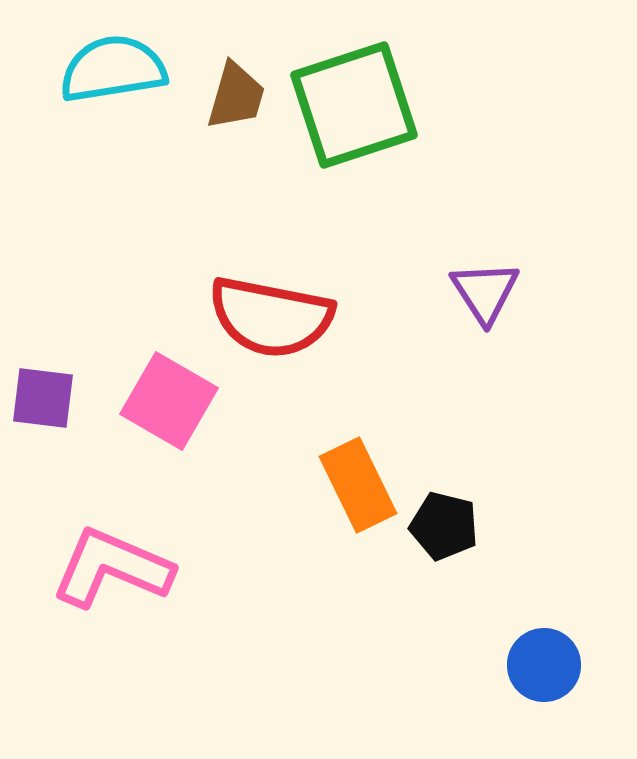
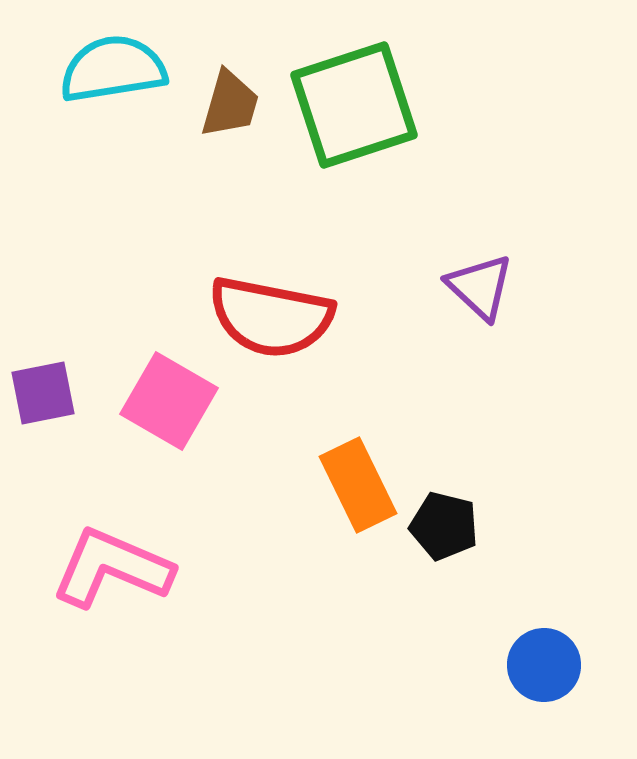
brown trapezoid: moved 6 px left, 8 px down
purple triangle: moved 5 px left, 5 px up; rotated 14 degrees counterclockwise
purple square: moved 5 px up; rotated 18 degrees counterclockwise
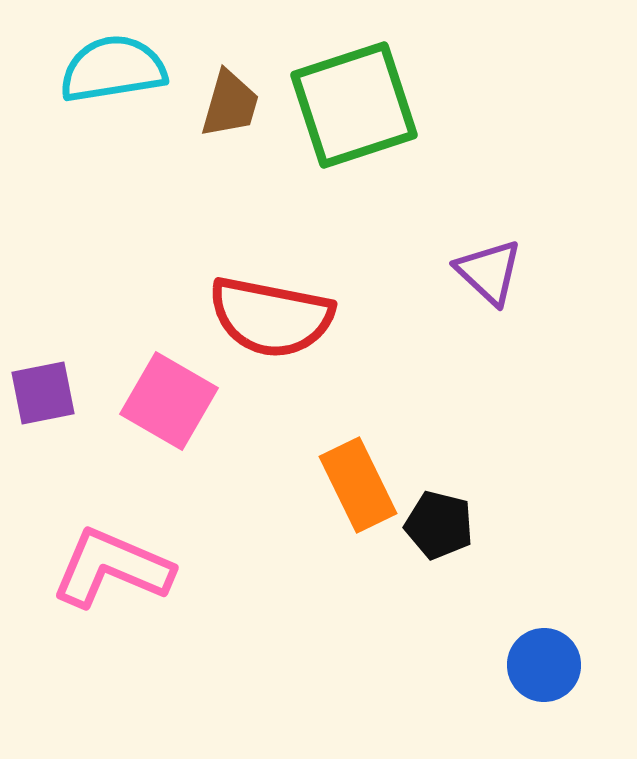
purple triangle: moved 9 px right, 15 px up
black pentagon: moved 5 px left, 1 px up
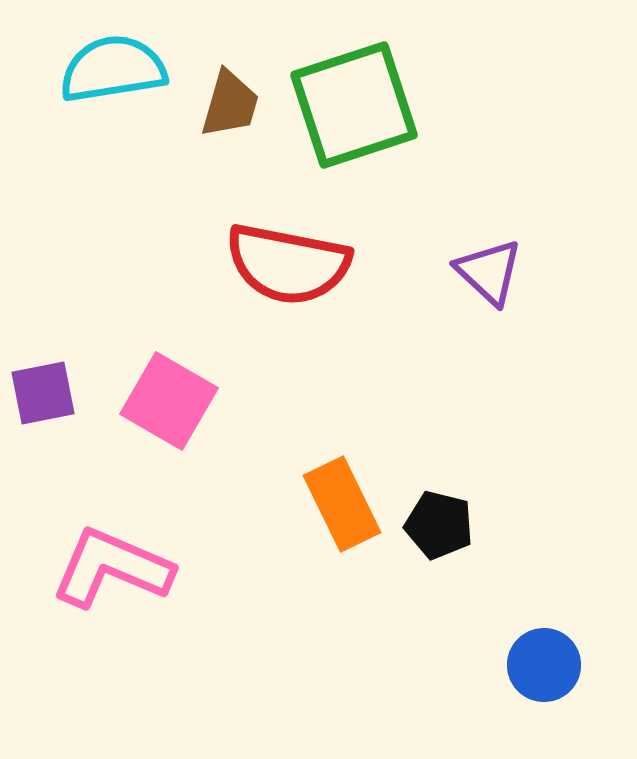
red semicircle: moved 17 px right, 53 px up
orange rectangle: moved 16 px left, 19 px down
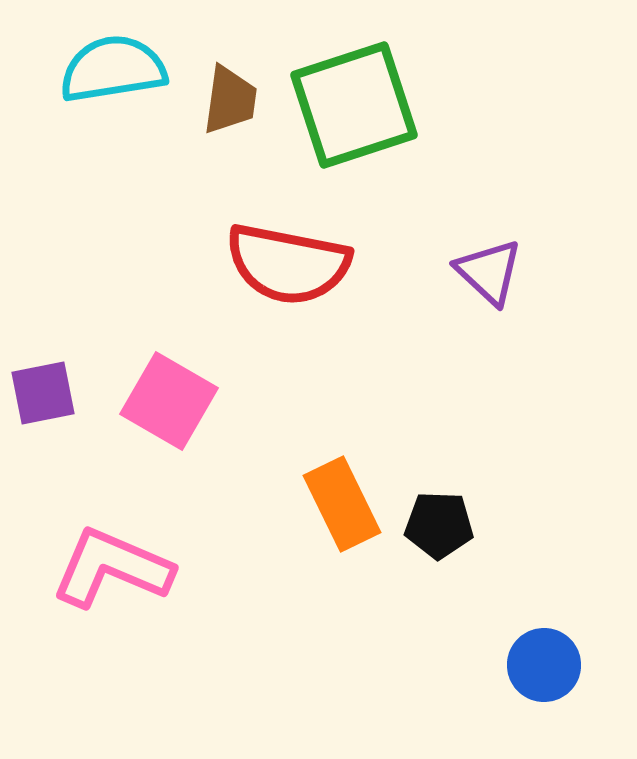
brown trapezoid: moved 4 px up; rotated 8 degrees counterclockwise
black pentagon: rotated 12 degrees counterclockwise
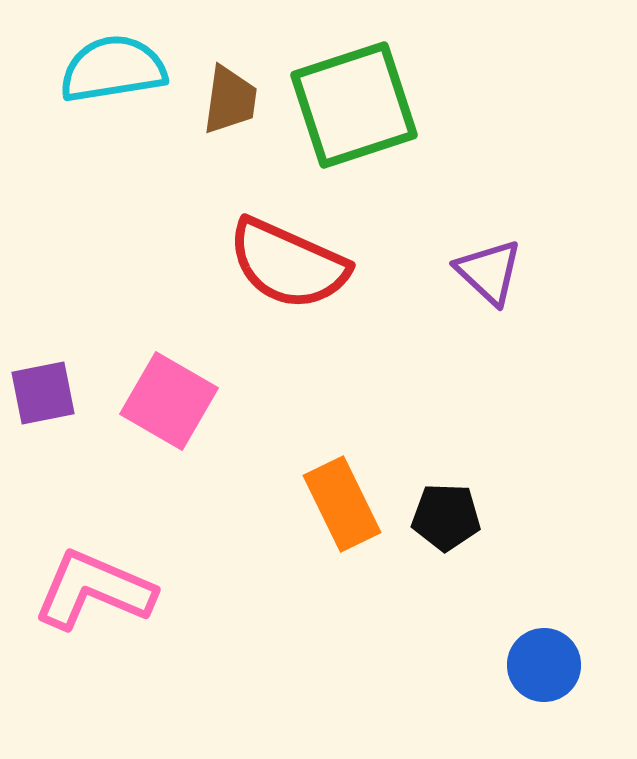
red semicircle: rotated 13 degrees clockwise
black pentagon: moved 7 px right, 8 px up
pink L-shape: moved 18 px left, 22 px down
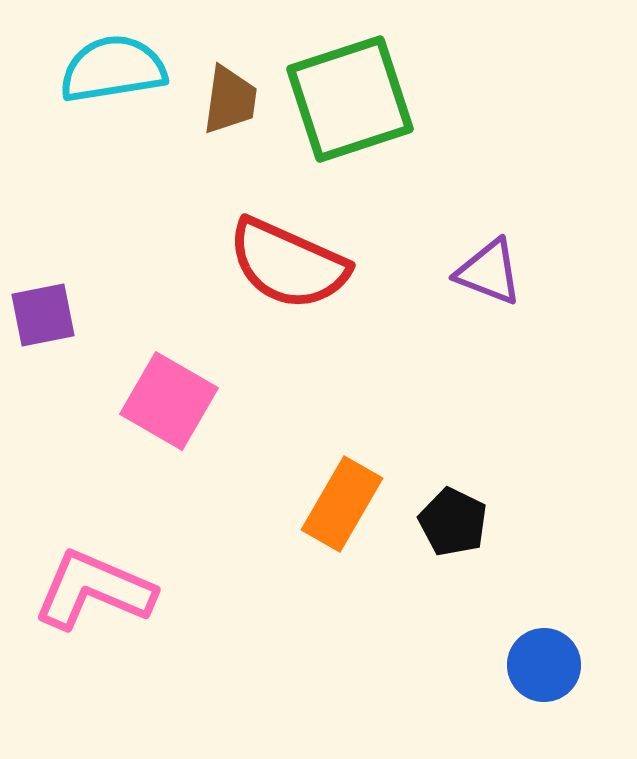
green square: moved 4 px left, 6 px up
purple triangle: rotated 22 degrees counterclockwise
purple square: moved 78 px up
orange rectangle: rotated 56 degrees clockwise
black pentagon: moved 7 px right, 5 px down; rotated 24 degrees clockwise
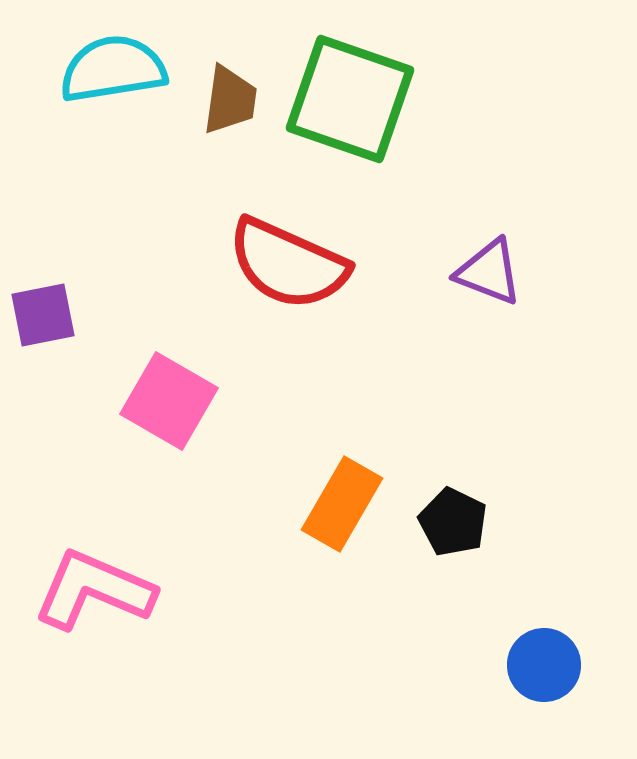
green square: rotated 37 degrees clockwise
